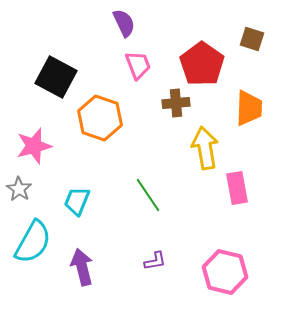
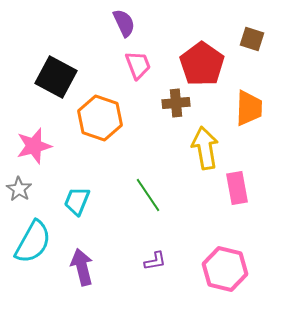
pink hexagon: moved 3 px up
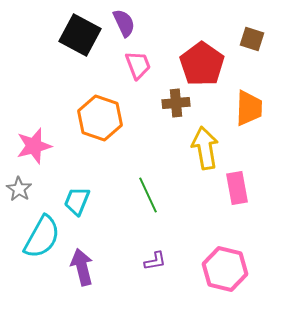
black square: moved 24 px right, 42 px up
green line: rotated 9 degrees clockwise
cyan semicircle: moved 9 px right, 5 px up
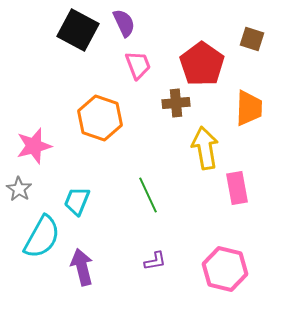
black square: moved 2 px left, 5 px up
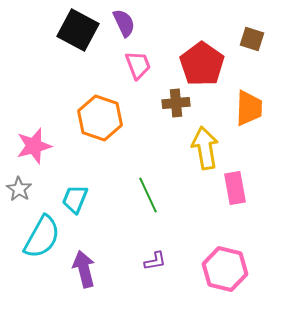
pink rectangle: moved 2 px left
cyan trapezoid: moved 2 px left, 2 px up
purple arrow: moved 2 px right, 2 px down
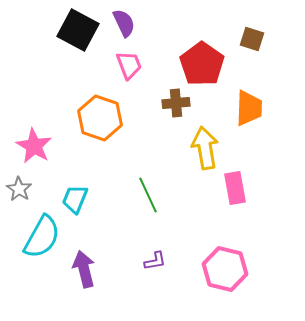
pink trapezoid: moved 9 px left
pink star: rotated 27 degrees counterclockwise
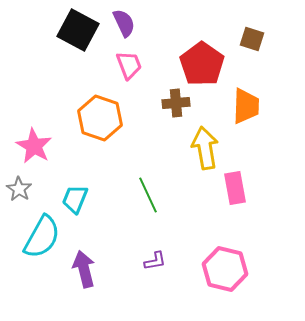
orange trapezoid: moved 3 px left, 2 px up
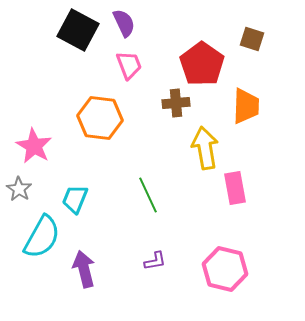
orange hexagon: rotated 12 degrees counterclockwise
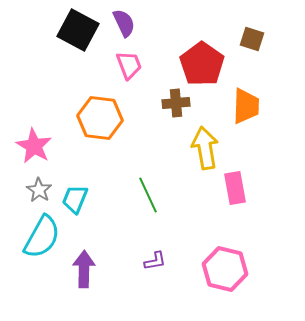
gray star: moved 20 px right, 1 px down
purple arrow: rotated 15 degrees clockwise
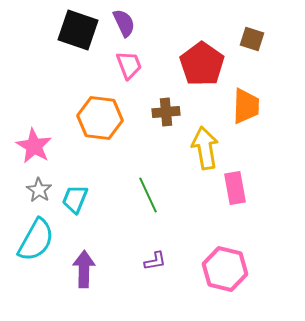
black square: rotated 9 degrees counterclockwise
brown cross: moved 10 px left, 9 px down
cyan semicircle: moved 6 px left, 3 px down
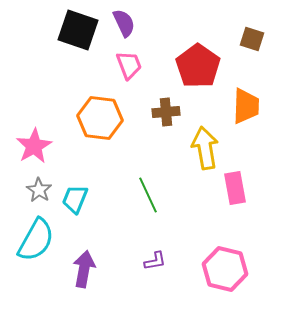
red pentagon: moved 4 px left, 2 px down
pink star: rotated 12 degrees clockwise
purple arrow: rotated 9 degrees clockwise
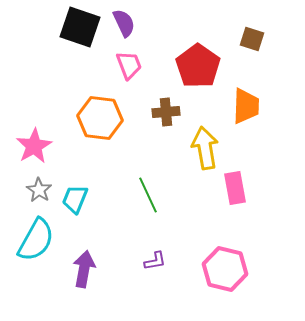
black square: moved 2 px right, 3 px up
